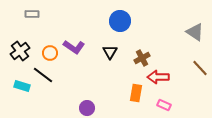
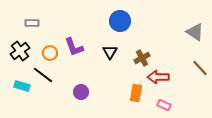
gray rectangle: moved 9 px down
purple L-shape: rotated 35 degrees clockwise
purple circle: moved 6 px left, 16 px up
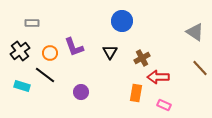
blue circle: moved 2 px right
black line: moved 2 px right
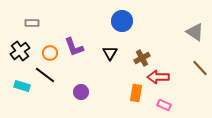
black triangle: moved 1 px down
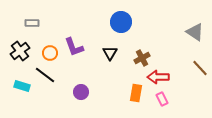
blue circle: moved 1 px left, 1 px down
pink rectangle: moved 2 px left, 6 px up; rotated 40 degrees clockwise
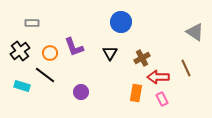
brown line: moved 14 px left; rotated 18 degrees clockwise
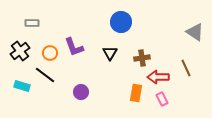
brown cross: rotated 21 degrees clockwise
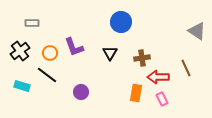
gray triangle: moved 2 px right, 1 px up
black line: moved 2 px right
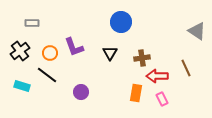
red arrow: moved 1 px left, 1 px up
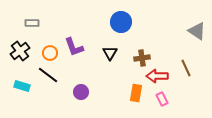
black line: moved 1 px right
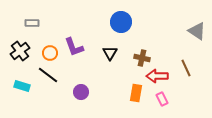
brown cross: rotated 21 degrees clockwise
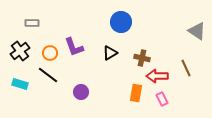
black triangle: rotated 28 degrees clockwise
cyan rectangle: moved 2 px left, 2 px up
